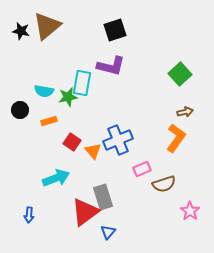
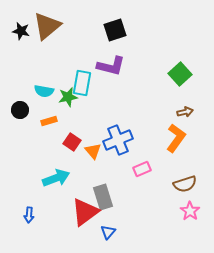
brown semicircle: moved 21 px right
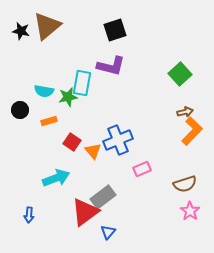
orange L-shape: moved 16 px right, 7 px up; rotated 8 degrees clockwise
gray rectangle: rotated 70 degrees clockwise
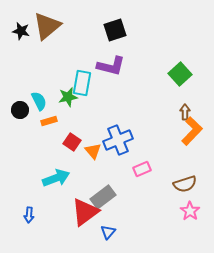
cyan semicircle: moved 5 px left, 10 px down; rotated 126 degrees counterclockwise
brown arrow: rotated 77 degrees counterclockwise
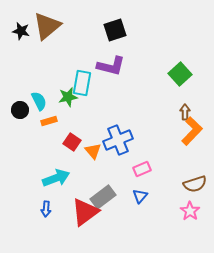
brown semicircle: moved 10 px right
blue arrow: moved 17 px right, 6 px up
blue triangle: moved 32 px right, 36 px up
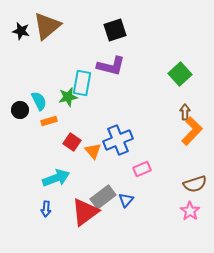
blue triangle: moved 14 px left, 4 px down
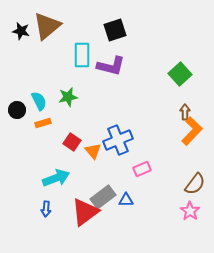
cyan rectangle: moved 28 px up; rotated 10 degrees counterclockwise
black circle: moved 3 px left
orange rectangle: moved 6 px left, 2 px down
brown semicircle: rotated 35 degrees counterclockwise
blue triangle: rotated 49 degrees clockwise
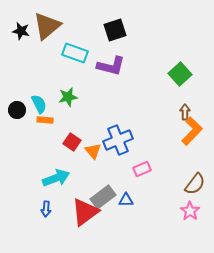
cyan rectangle: moved 7 px left, 2 px up; rotated 70 degrees counterclockwise
cyan semicircle: moved 3 px down
orange rectangle: moved 2 px right, 3 px up; rotated 21 degrees clockwise
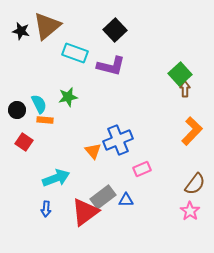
black square: rotated 25 degrees counterclockwise
brown arrow: moved 23 px up
red square: moved 48 px left
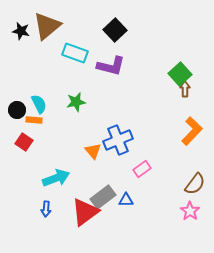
green star: moved 8 px right, 5 px down
orange rectangle: moved 11 px left
pink rectangle: rotated 12 degrees counterclockwise
